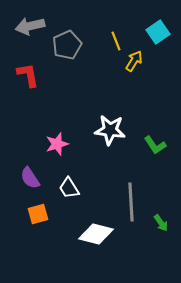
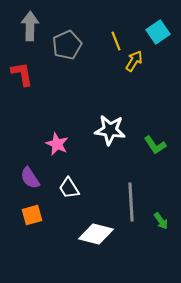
gray arrow: rotated 104 degrees clockwise
red L-shape: moved 6 px left, 1 px up
pink star: rotated 30 degrees counterclockwise
orange square: moved 6 px left, 1 px down
green arrow: moved 2 px up
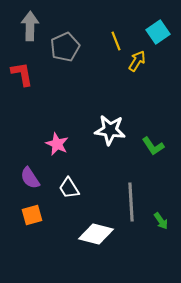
gray pentagon: moved 2 px left, 2 px down
yellow arrow: moved 3 px right
green L-shape: moved 2 px left, 1 px down
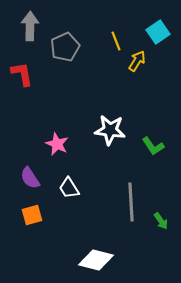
white diamond: moved 26 px down
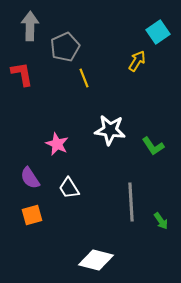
yellow line: moved 32 px left, 37 px down
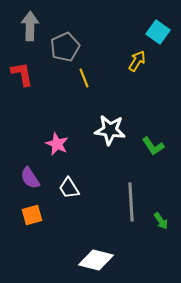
cyan square: rotated 20 degrees counterclockwise
